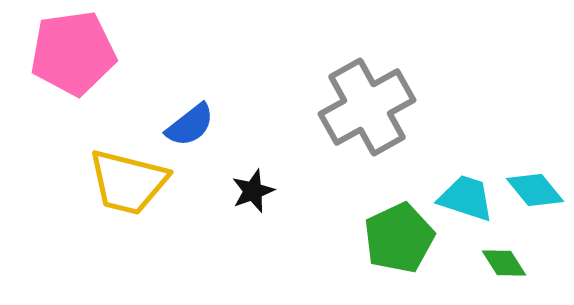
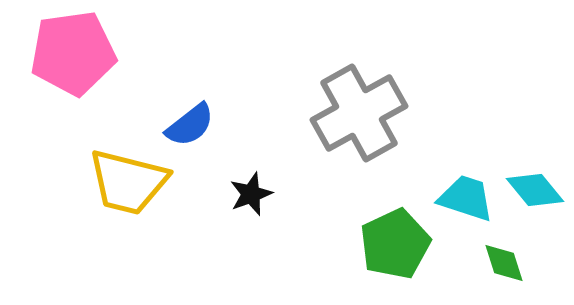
gray cross: moved 8 px left, 6 px down
black star: moved 2 px left, 3 px down
green pentagon: moved 4 px left, 6 px down
green diamond: rotated 15 degrees clockwise
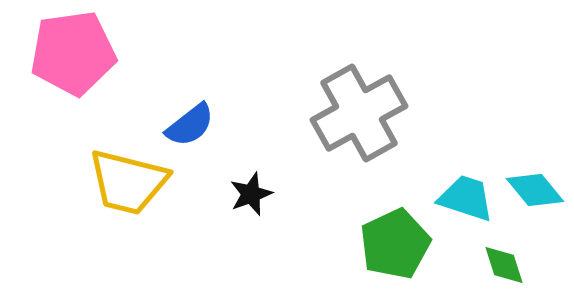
green diamond: moved 2 px down
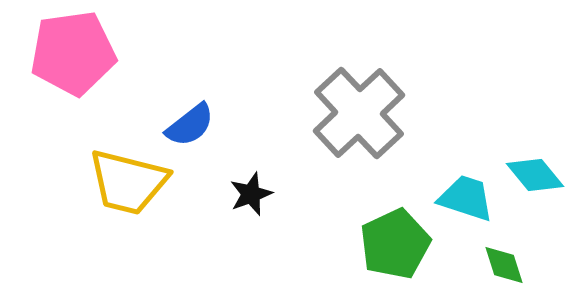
gray cross: rotated 14 degrees counterclockwise
cyan diamond: moved 15 px up
